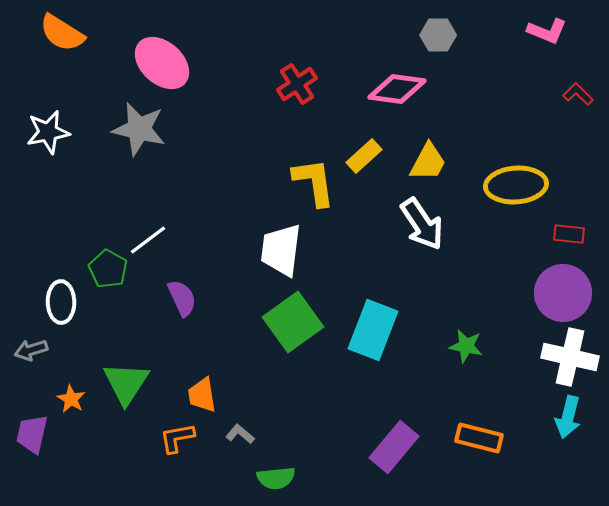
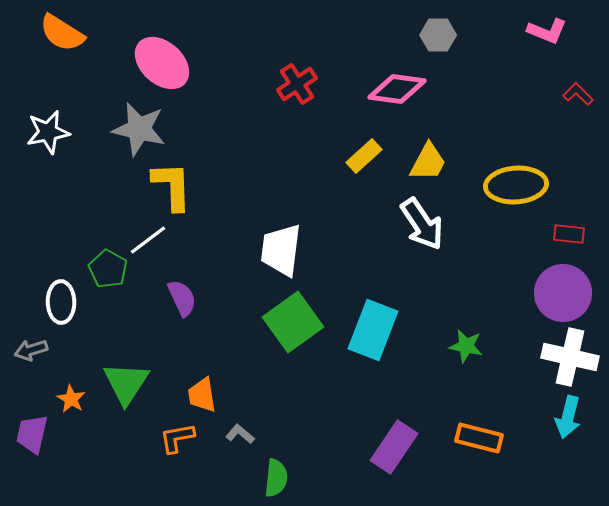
yellow L-shape: moved 142 px left, 4 px down; rotated 6 degrees clockwise
purple rectangle: rotated 6 degrees counterclockwise
green semicircle: rotated 78 degrees counterclockwise
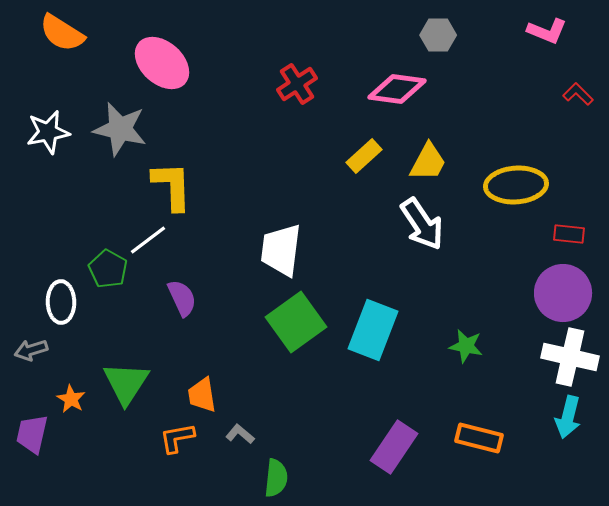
gray star: moved 19 px left
green square: moved 3 px right
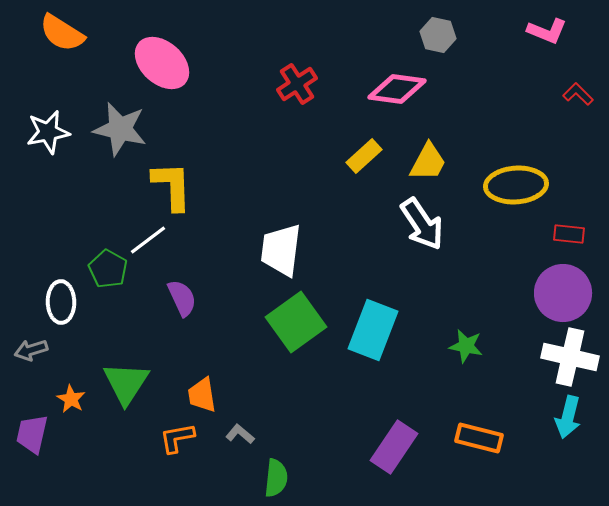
gray hexagon: rotated 12 degrees clockwise
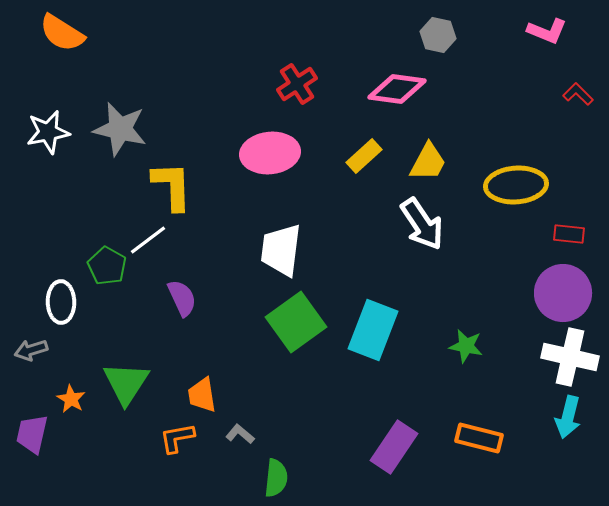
pink ellipse: moved 108 px right, 90 px down; rotated 48 degrees counterclockwise
green pentagon: moved 1 px left, 3 px up
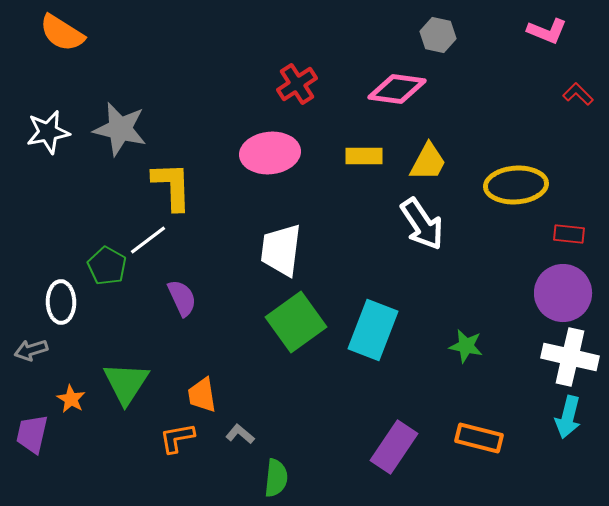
yellow rectangle: rotated 42 degrees clockwise
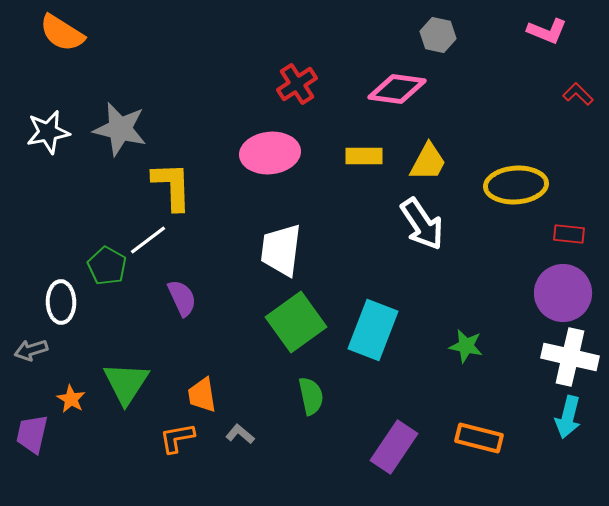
green semicircle: moved 35 px right, 82 px up; rotated 18 degrees counterclockwise
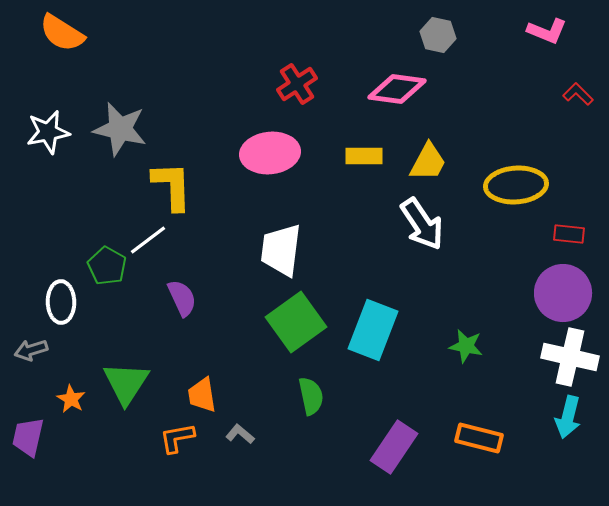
purple trapezoid: moved 4 px left, 3 px down
